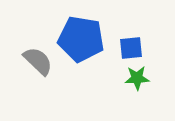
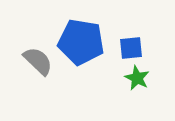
blue pentagon: moved 3 px down
green star: rotated 30 degrees clockwise
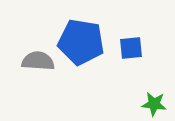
gray semicircle: rotated 40 degrees counterclockwise
green star: moved 17 px right, 26 px down; rotated 20 degrees counterclockwise
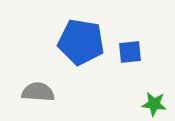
blue square: moved 1 px left, 4 px down
gray semicircle: moved 31 px down
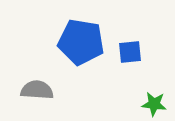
gray semicircle: moved 1 px left, 2 px up
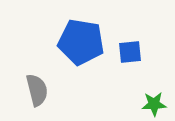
gray semicircle: rotated 72 degrees clockwise
green star: rotated 10 degrees counterclockwise
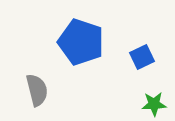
blue pentagon: rotated 9 degrees clockwise
blue square: moved 12 px right, 5 px down; rotated 20 degrees counterclockwise
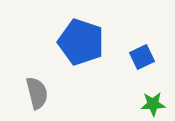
gray semicircle: moved 3 px down
green star: moved 1 px left
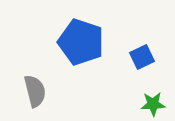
gray semicircle: moved 2 px left, 2 px up
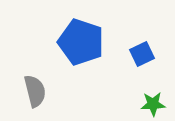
blue square: moved 3 px up
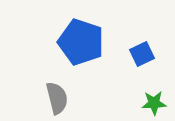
gray semicircle: moved 22 px right, 7 px down
green star: moved 1 px right, 1 px up
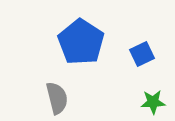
blue pentagon: rotated 15 degrees clockwise
green star: moved 1 px left, 1 px up
